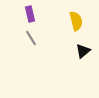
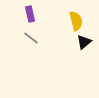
gray line: rotated 21 degrees counterclockwise
black triangle: moved 1 px right, 9 px up
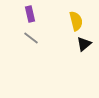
black triangle: moved 2 px down
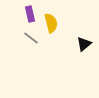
yellow semicircle: moved 25 px left, 2 px down
